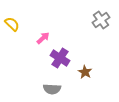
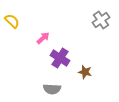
yellow semicircle: moved 3 px up
brown star: rotated 16 degrees counterclockwise
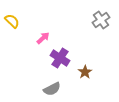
brown star: rotated 24 degrees clockwise
gray semicircle: rotated 30 degrees counterclockwise
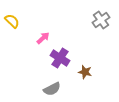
brown star: rotated 24 degrees counterclockwise
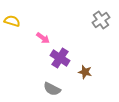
yellow semicircle: rotated 28 degrees counterclockwise
pink arrow: rotated 80 degrees clockwise
gray semicircle: rotated 54 degrees clockwise
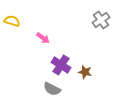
purple cross: moved 1 px right, 7 px down
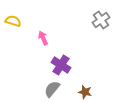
yellow semicircle: moved 1 px right
pink arrow: rotated 152 degrees counterclockwise
brown star: moved 20 px down
gray semicircle: rotated 102 degrees clockwise
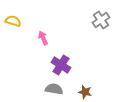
gray semicircle: moved 2 px right; rotated 60 degrees clockwise
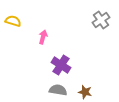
pink arrow: moved 1 px up; rotated 40 degrees clockwise
gray semicircle: moved 4 px right, 1 px down
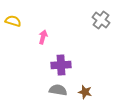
gray cross: rotated 18 degrees counterclockwise
purple cross: rotated 36 degrees counterclockwise
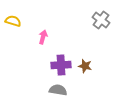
brown star: moved 26 px up
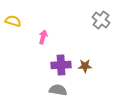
brown star: rotated 16 degrees counterclockwise
